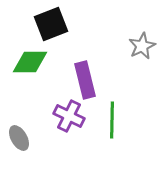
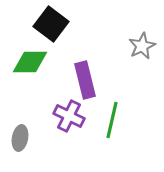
black square: rotated 32 degrees counterclockwise
green line: rotated 12 degrees clockwise
gray ellipse: moved 1 px right; rotated 40 degrees clockwise
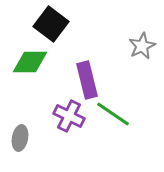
purple rectangle: moved 2 px right
green line: moved 1 px right, 6 px up; rotated 69 degrees counterclockwise
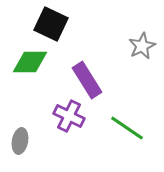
black square: rotated 12 degrees counterclockwise
purple rectangle: rotated 18 degrees counterclockwise
green line: moved 14 px right, 14 px down
gray ellipse: moved 3 px down
